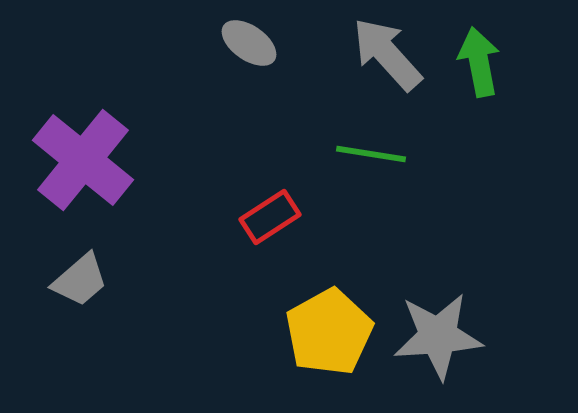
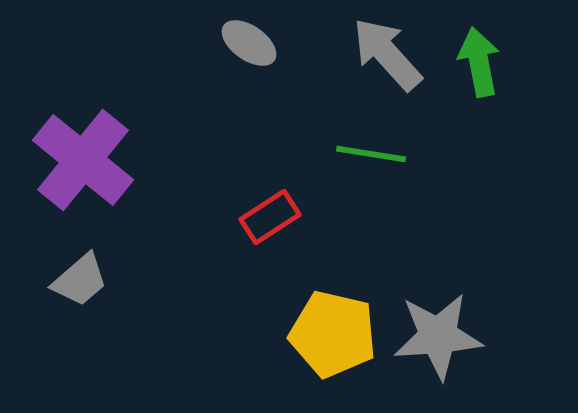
yellow pentagon: moved 4 px right, 2 px down; rotated 30 degrees counterclockwise
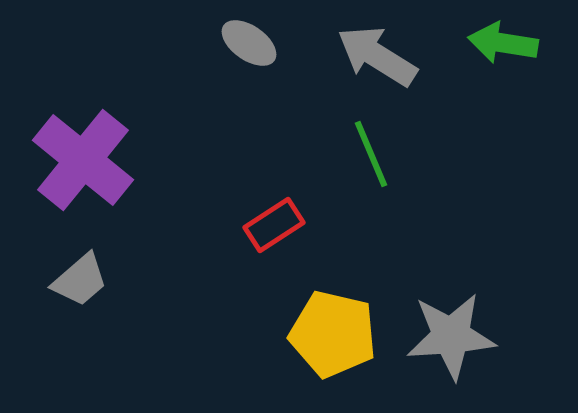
gray arrow: moved 10 px left, 2 px down; rotated 16 degrees counterclockwise
green arrow: moved 24 px right, 19 px up; rotated 70 degrees counterclockwise
green line: rotated 58 degrees clockwise
red rectangle: moved 4 px right, 8 px down
gray star: moved 13 px right
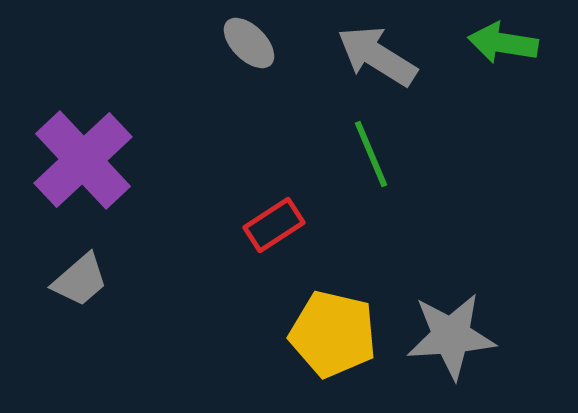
gray ellipse: rotated 10 degrees clockwise
purple cross: rotated 8 degrees clockwise
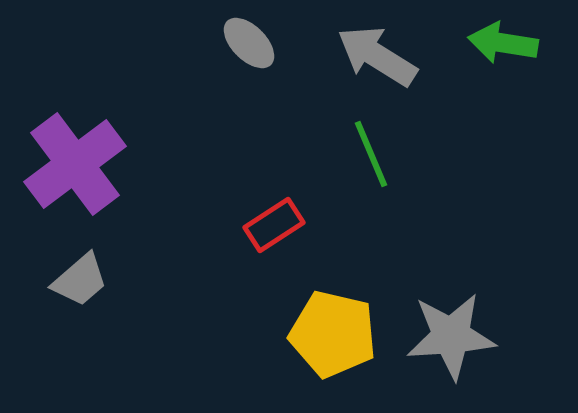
purple cross: moved 8 px left, 4 px down; rotated 6 degrees clockwise
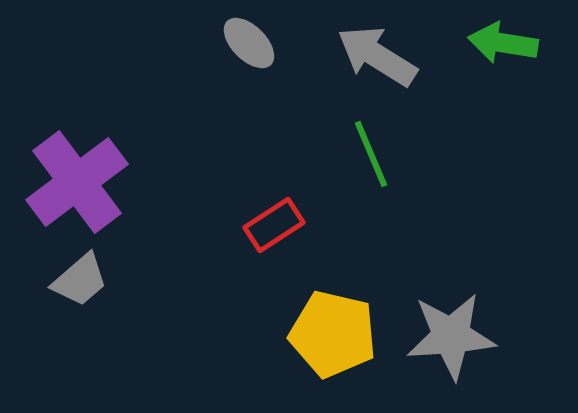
purple cross: moved 2 px right, 18 px down
